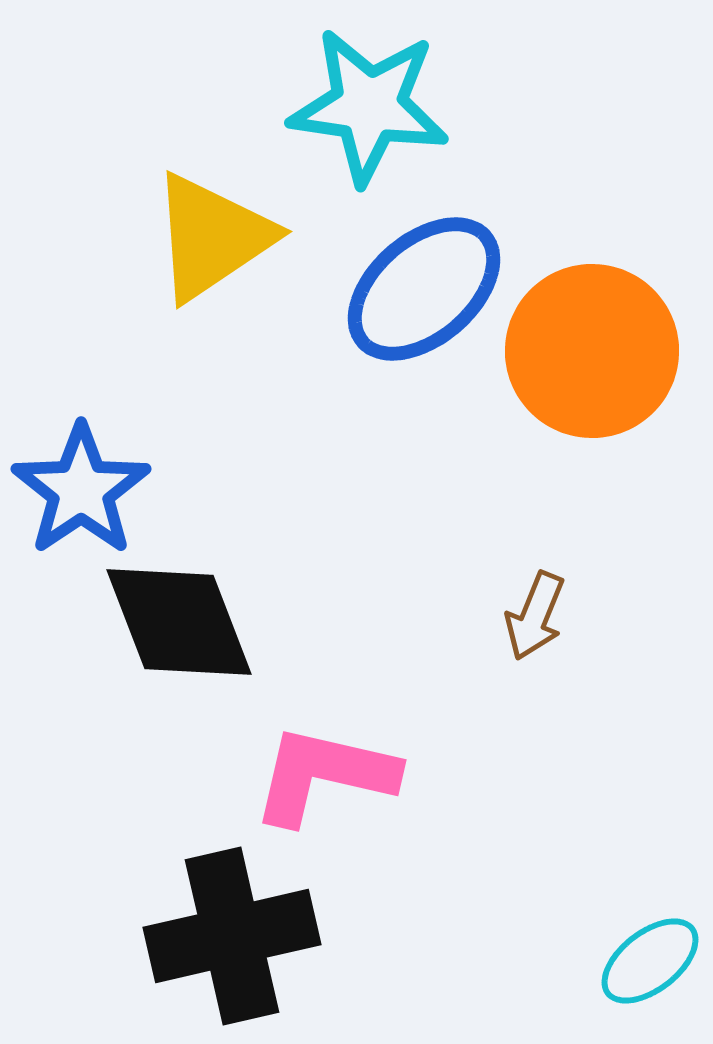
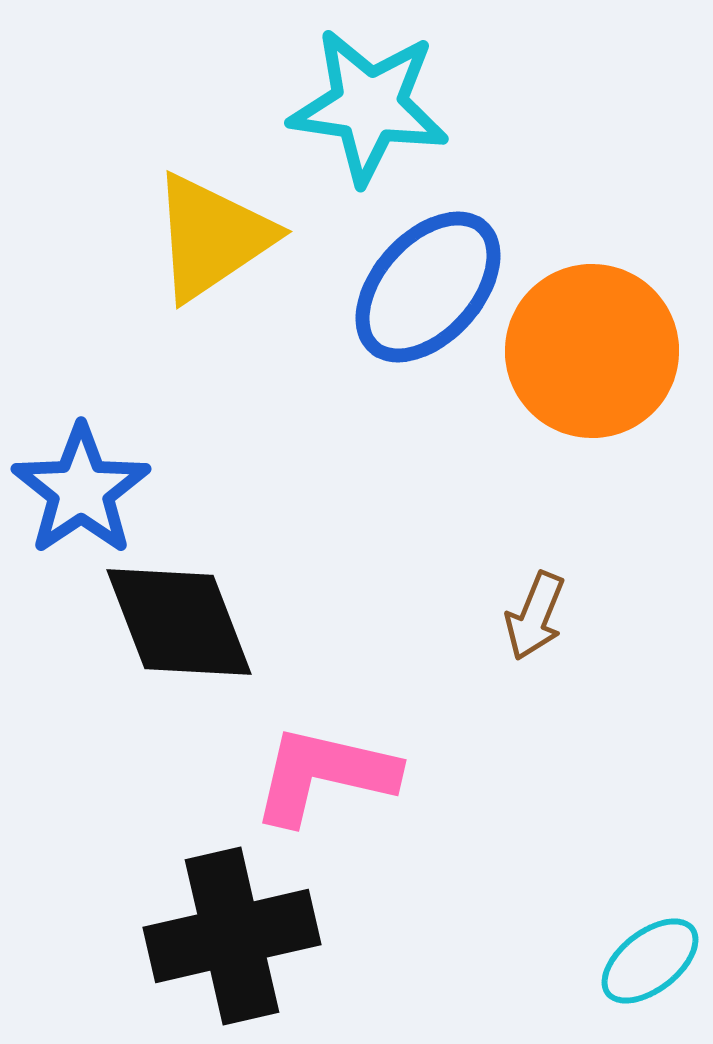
blue ellipse: moved 4 px right, 2 px up; rotated 7 degrees counterclockwise
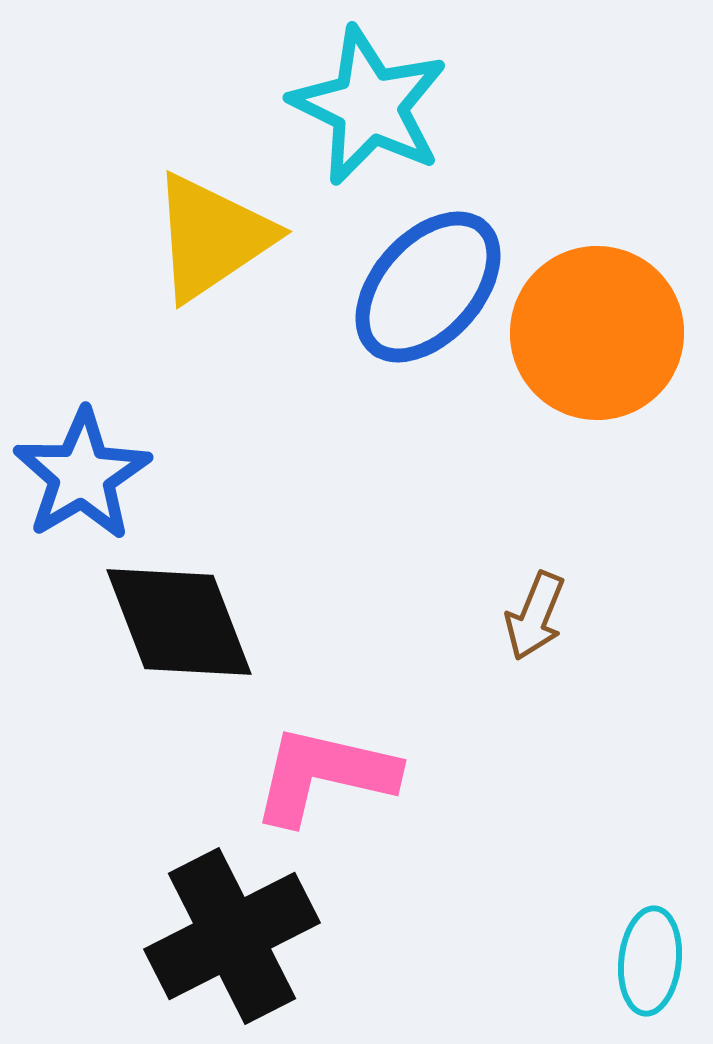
cyan star: rotated 18 degrees clockwise
orange circle: moved 5 px right, 18 px up
blue star: moved 1 px right, 15 px up; rotated 3 degrees clockwise
black cross: rotated 14 degrees counterclockwise
cyan ellipse: rotated 46 degrees counterclockwise
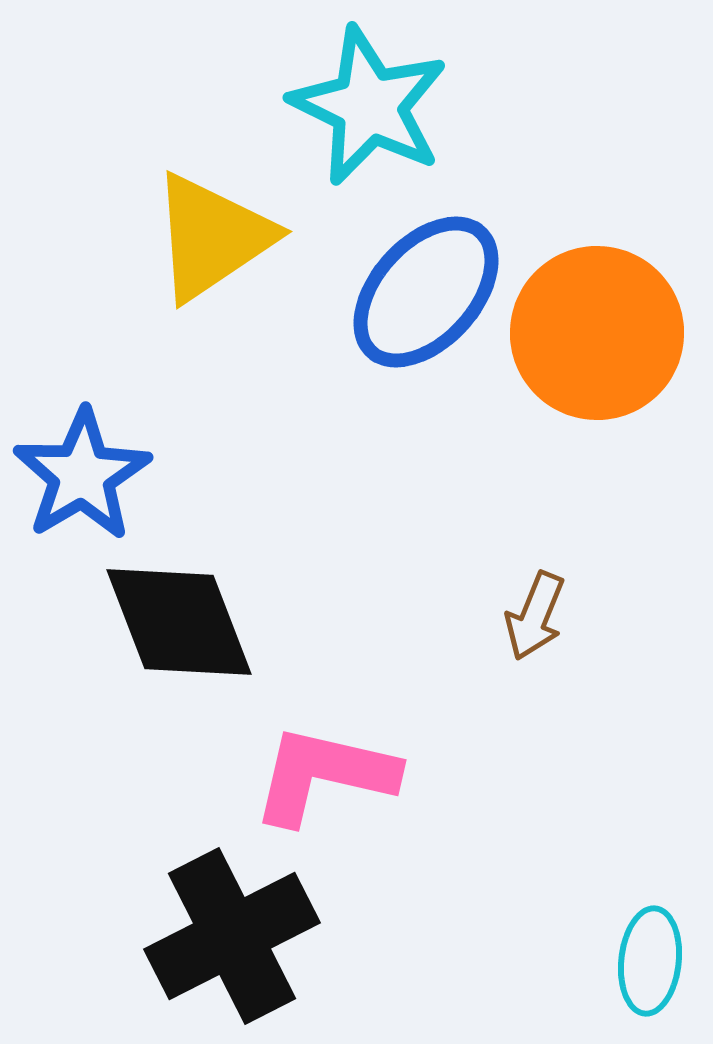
blue ellipse: moved 2 px left, 5 px down
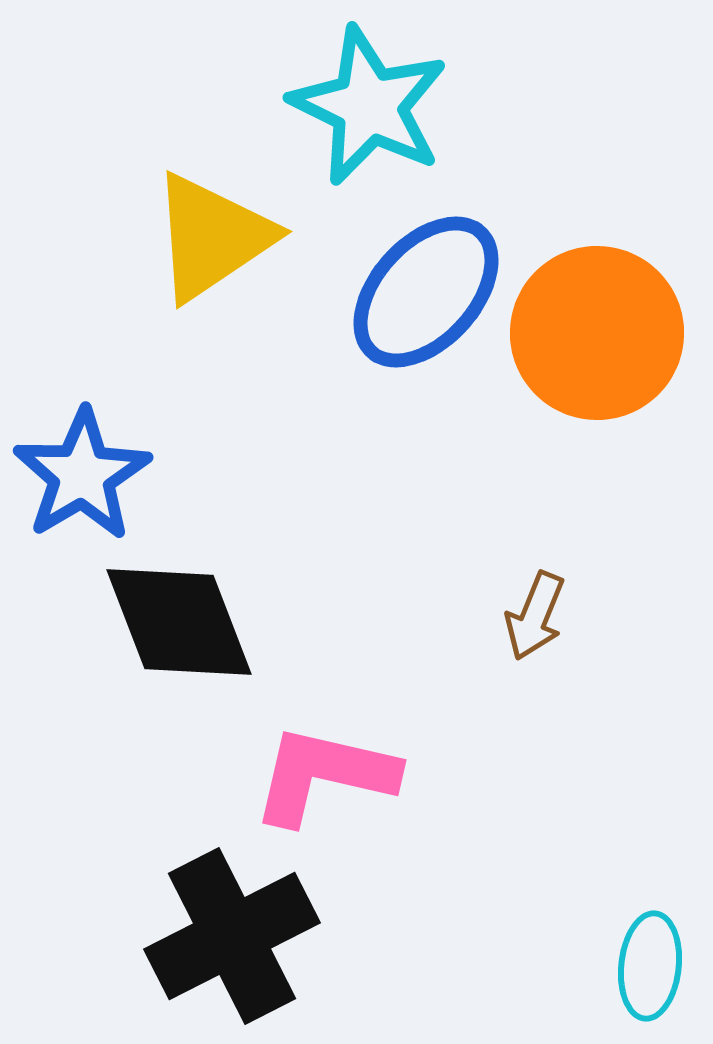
cyan ellipse: moved 5 px down
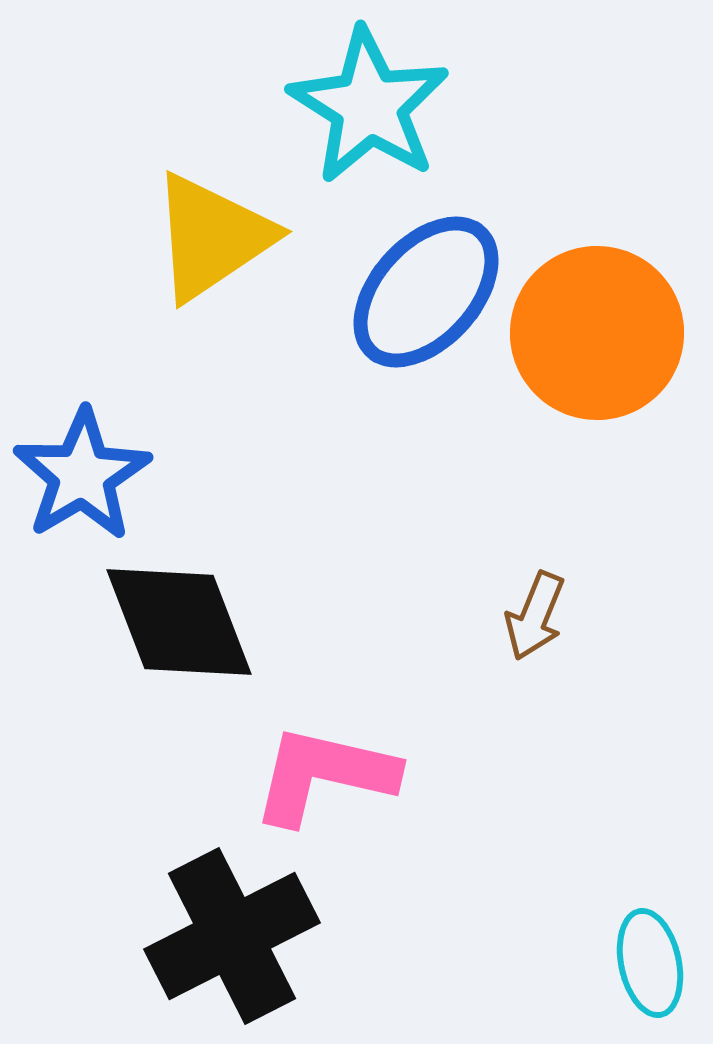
cyan star: rotated 6 degrees clockwise
cyan ellipse: moved 3 px up; rotated 18 degrees counterclockwise
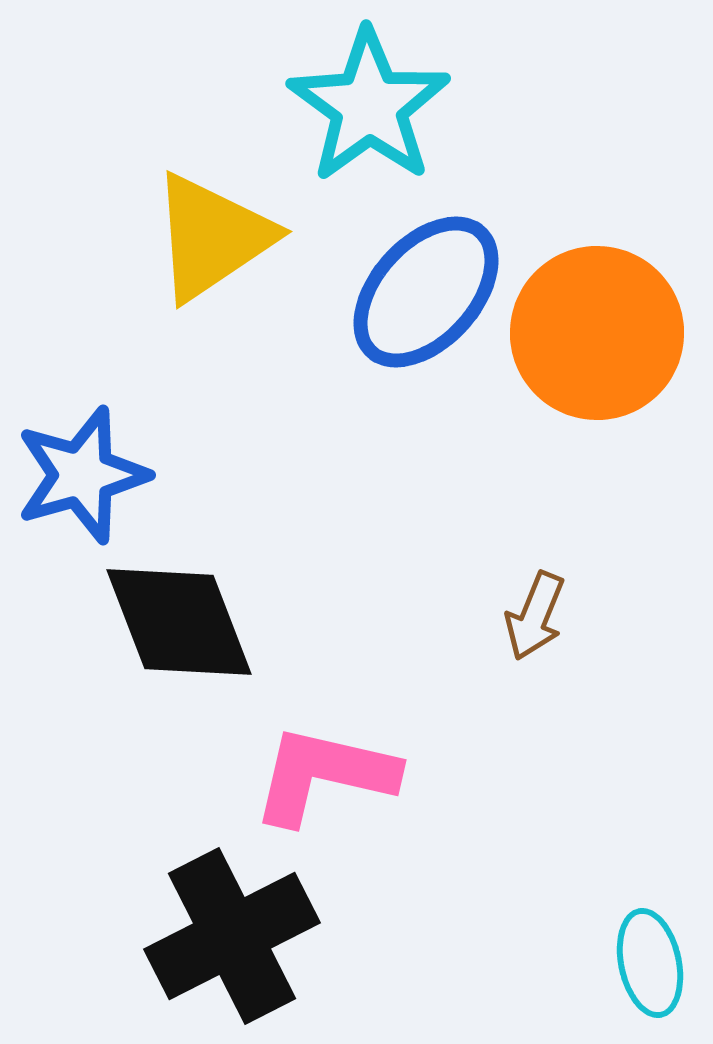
cyan star: rotated 4 degrees clockwise
blue star: rotated 15 degrees clockwise
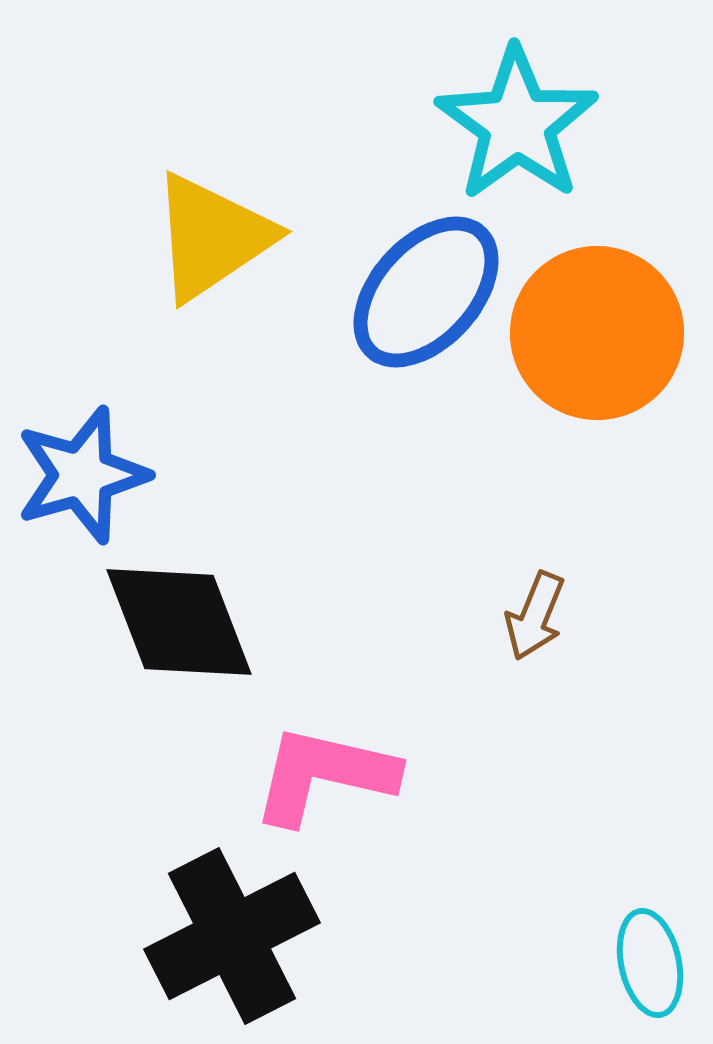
cyan star: moved 148 px right, 18 px down
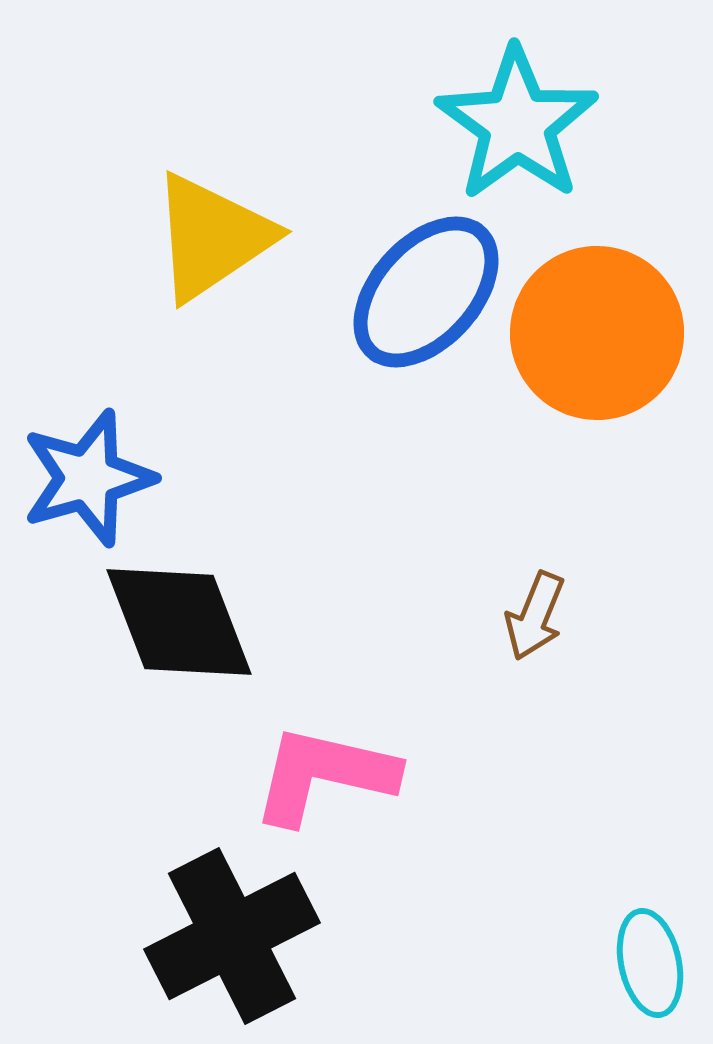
blue star: moved 6 px right, 3 px down
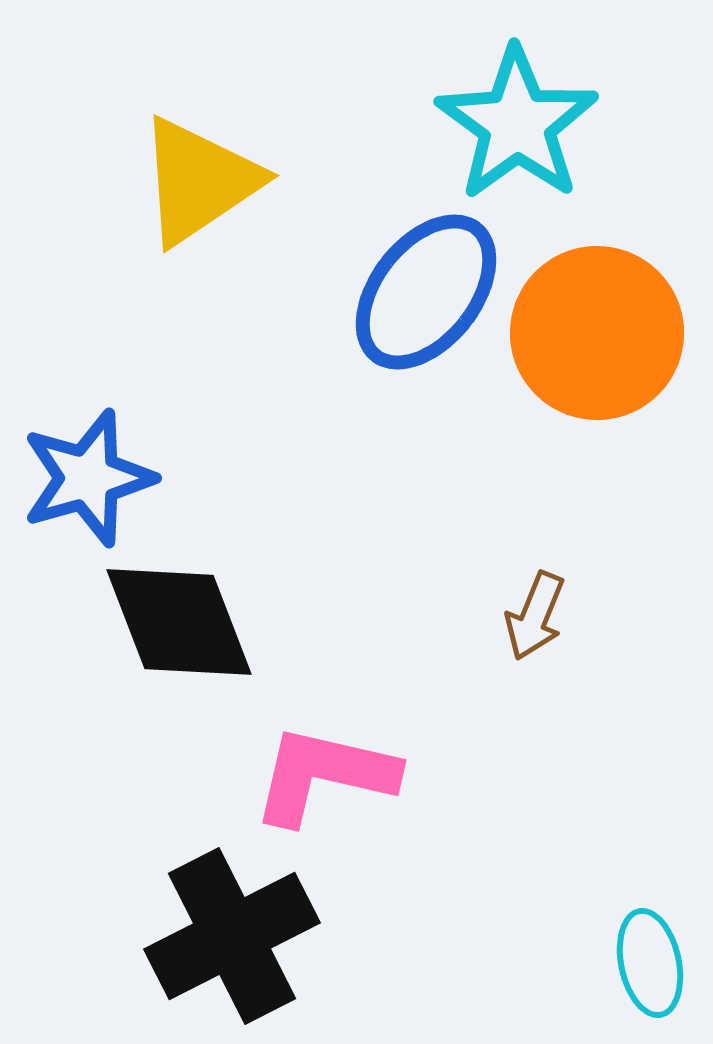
yellow triangle: moved 13 px left, 56 px up
blue ellipse: rotated 4 degrees counterclockwise
